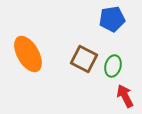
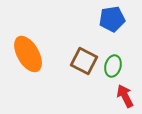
brown square: moved 2 px down
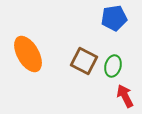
blue pentagon: moved 2 px right, 1 px up
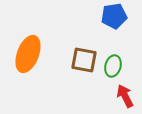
blue pentagon: moved 2 px up
orange ellipse: rotated 51 degrees clockwise
brown square: moved 1 px up; rotated 16 degrees counterclockwise
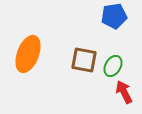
green ellipse: rotated 15 degrees clockwise
red arrow: moved 1 px left, 4 px up
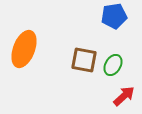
orange ellipse: moved 4 px left, 5 px up
green ellipse: moved 1 px up
red arrow: moved 4 px down; rotated 75 degrees clockwise
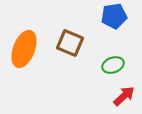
brown square: moved 14 px left, 17 px up; rotated 12 degrees clockwise
green ellipse: rotated 40 degrees clockwise
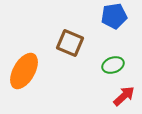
orange ellipse: moved 22 px down; rotated 9 degrees clockwise
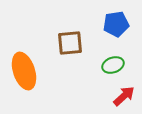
blue pentagon: moved 2 px right, 8 px down
brown square: rotated 28 degrees counterclockwise
orange ellipse: rotated 48 degrees counterclockwise
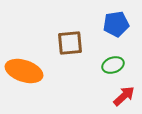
orange ellipse: rotated 54 degrees counterclockwise
